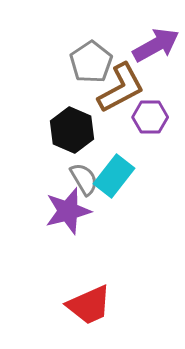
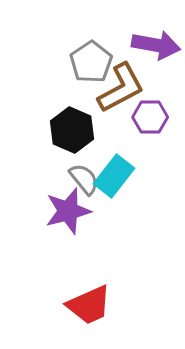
purple arrow: rotated 39 degrees clockwise
gray semicircle: rotated 8 degrees counterclockwise
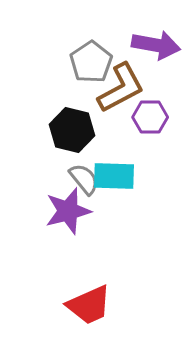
black hexagon: rotated 9 degrees counterclockwise
cyan rectangle: rotated 54 degrees clockwise
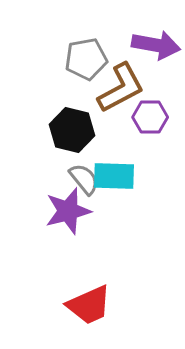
gray pentagon: moved 5 px left, 3 px up; rotated 24 degrees clockwise
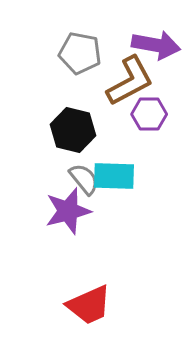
gray pentagon: moved 6 px left, 6 px up; rotated 21 degrees clockwise
brown L-shape: moved 9 px right, 7 px up
purple hexagon: moved 1 px left, 3 px up
black hexagon: moved 1 px right
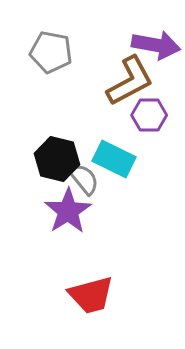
gray pentagon: moved 29 px left, 1 px up
purple hexagon: moved 1 px down
black hexagon: moved 16 px left, 29 px down
cyan rectangle: moved 17 px up; rotated 24 degrees clockwise
purple star: rotated 18 degrees counterclockwise
red trapezoid: moved 2 px right, 10 px up; rotated 9 degrees clockwise
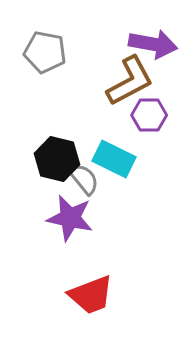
purple arrow: moved 3 px left, 1 px up
gray pentagon: moved 6 px left
purple star: moved 2 px right, 7 px down; rotated 27 degrees counterclockwise
red trapezoid: rotated 6 degrees counterclockwise
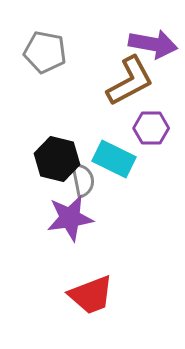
purple hexagon: moved 2 px right, 13 px down
gray semicircle: moved 1 px left, 1 px down; rotated 28 degrees clockwise
purple star: rotated 21 degrees counterclockwise
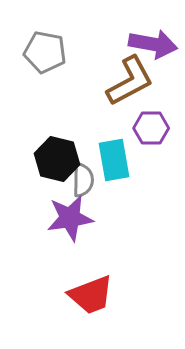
cyan rectangle: moved 1 px down; rotated 54 degrees clockwise
gray semicircle: rotated 12 degrees clockwise
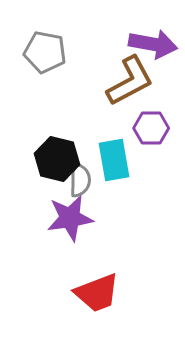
gray semicircle: moved 3 px left
red trapezoid: moved 6 px right, 2 px up
